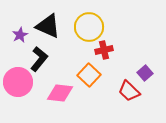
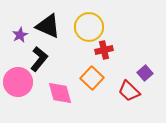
orange square: moved 3 px right, 3 px down
pink diamond: rotated 68 degrees clockwise
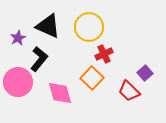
purple star: moved 2 px left, 3 px down
red cross: moved 4 px down; rotated 12 degrees counterclockwise
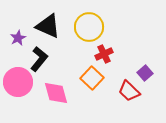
pink diamond: moved 4 px left
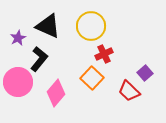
yellow circle: moved 2 px right, 1 px up
pink diamond: rotated 56 degrees clockwise
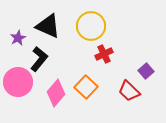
purple square: moved 1 px right, 2 px up
orange square: moved 6 px left, 9 px down
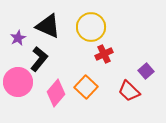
yellow circle: moved 1 px down
